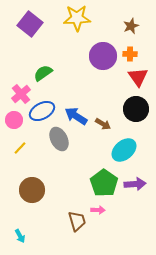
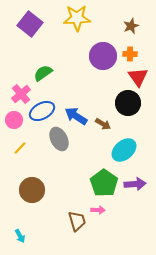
black circle: moved 8 px left, 6 px up
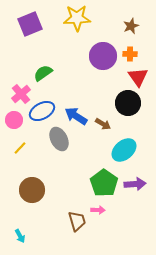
purple square: rotated 30 degrees clockwise
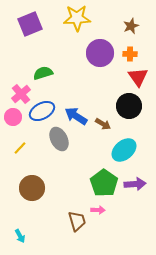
purple circle: moved 3 px left, 3 px up
green semicircle: rotated 18 degrees clockwise
black circle: moved 1 px right, 3 px down
pink circle: moved 1 px left, 3 px up
brown circle: moved 2 px up
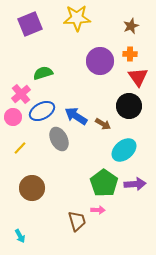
purple circle: moved 8 px down
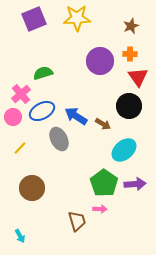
purple square: moved 4 px right, 5 px up
pink arrow: moved 2 px right, 1 px up
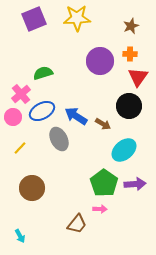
red triangle: rotated 10 degrees clockwise
brown trapezoid: moved 3 px down; rotated 55 degrees clockwise
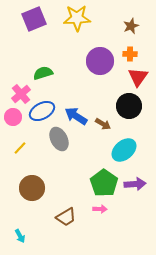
brown trapezoid: moved 11 px left, 7 px up; rotated 20 degrees clockwise
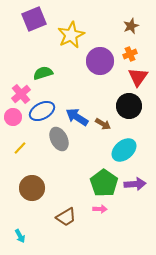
yellow star: moved 6 px left, 17 px down; rotated 24 degrees counterclockwise
orange cross: rotated 24 degrees counterclockwise
blue arrow: moved 1 px right, 1 px down
